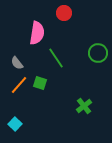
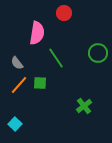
green square: rotated 16 degrees counterclockwise
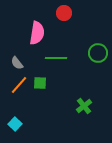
green line: rotated 55 degrees counterclockwise
